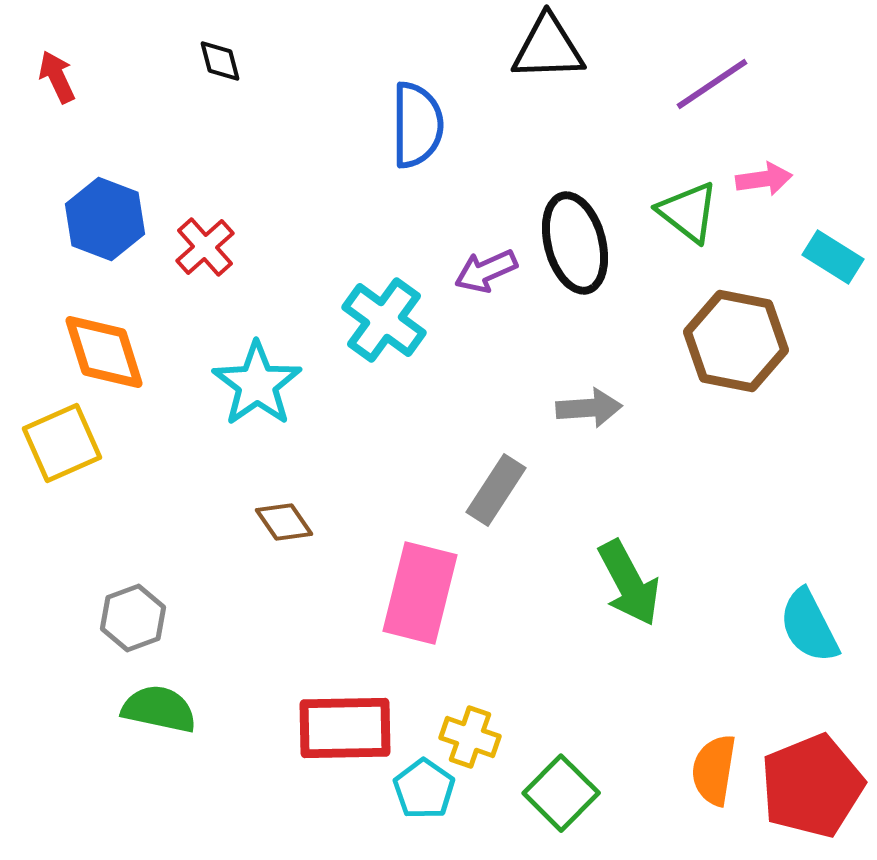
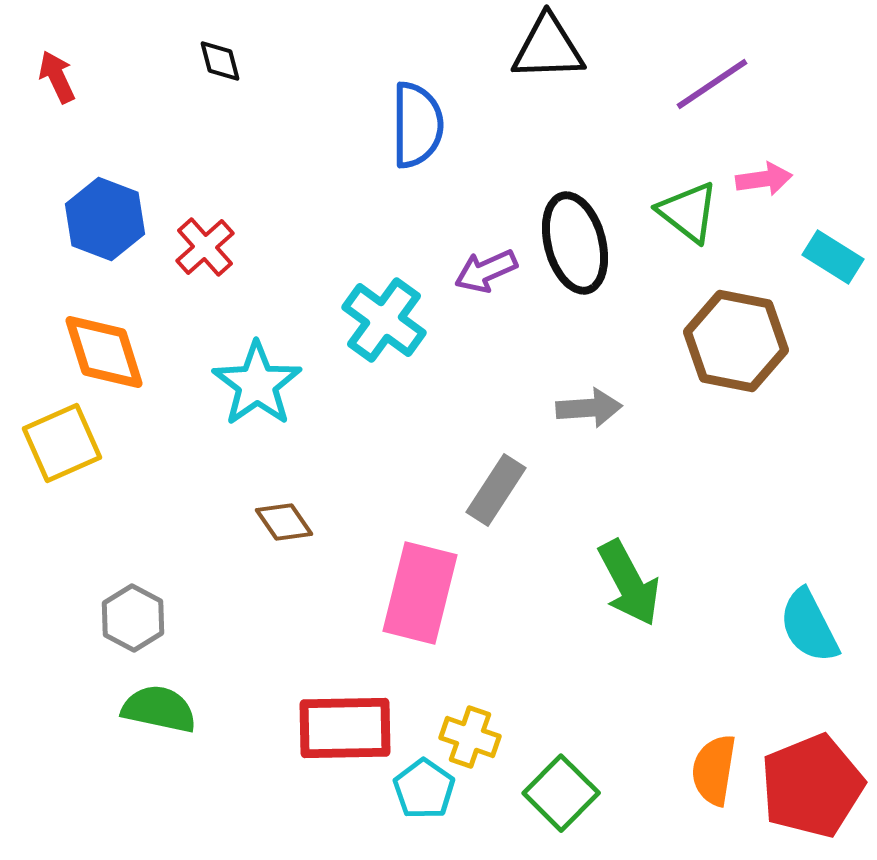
gray hexagon: rotated 12 degrees counterclockwise
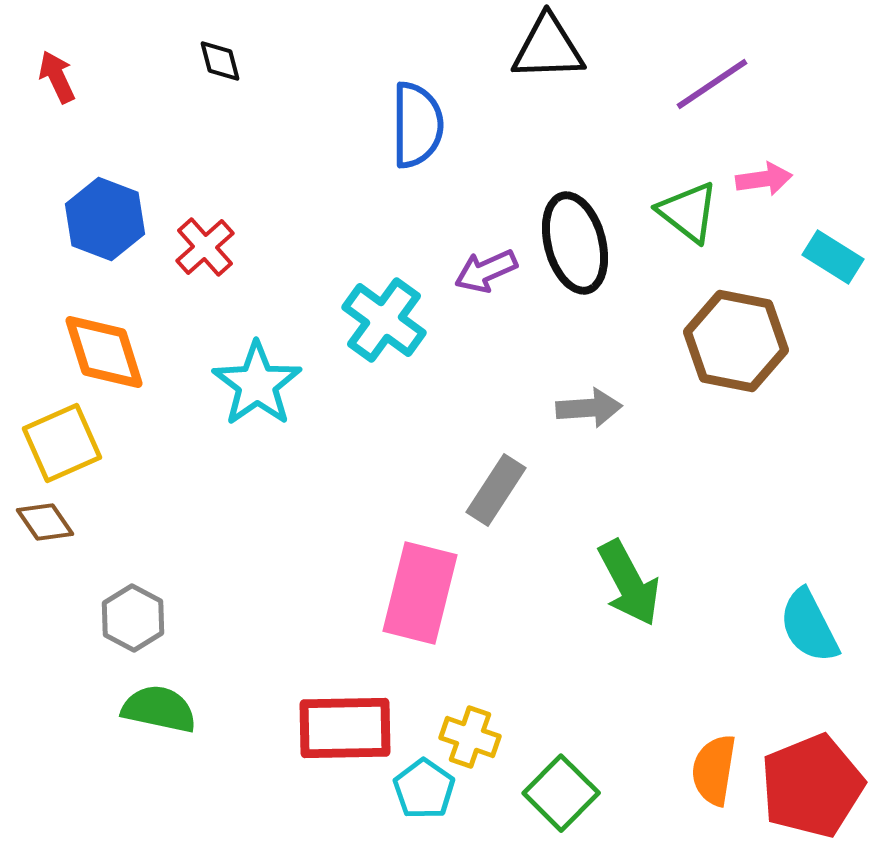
brown diamond: moved 239 px left
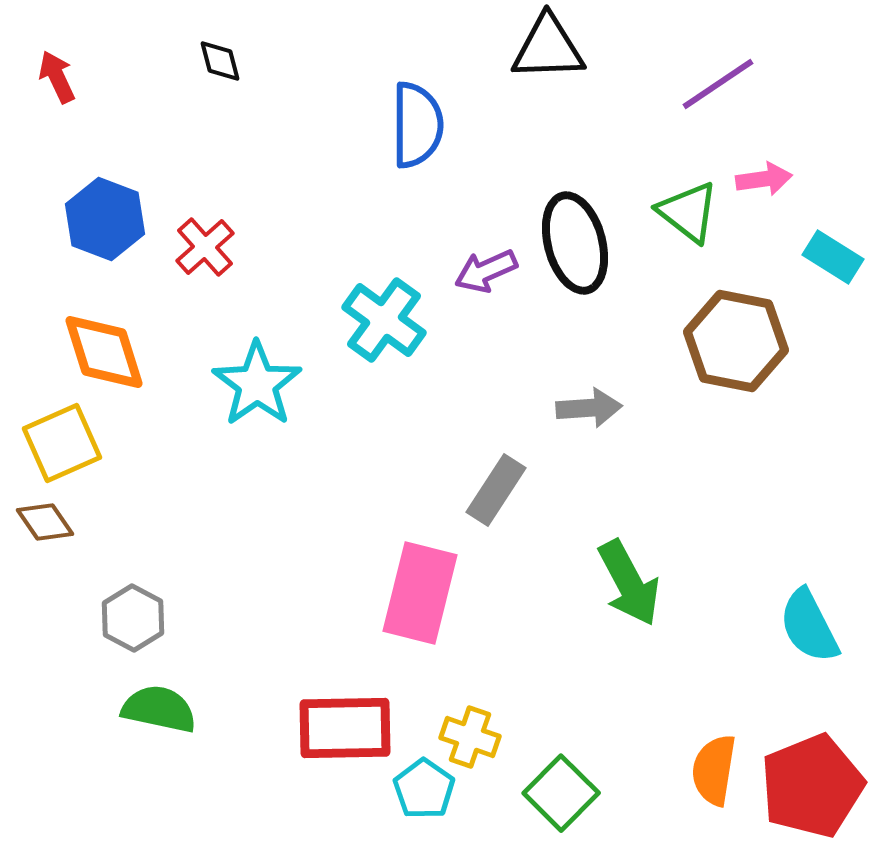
purple line: moved 6 px right
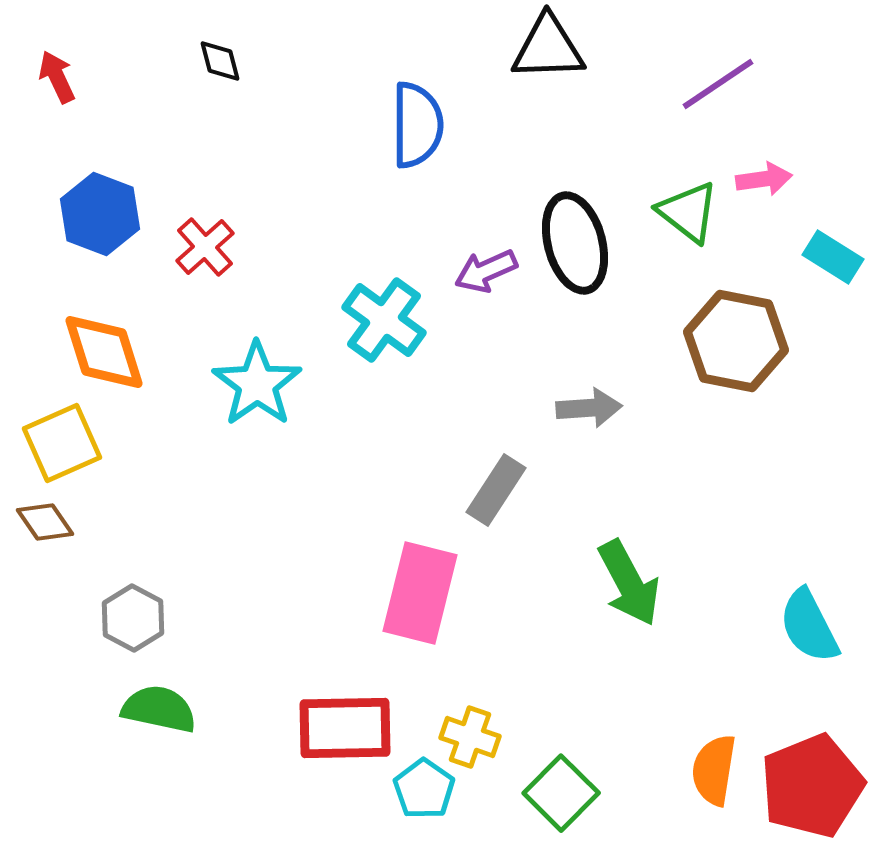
blue hexagon: moved 5 px left, 5 px up
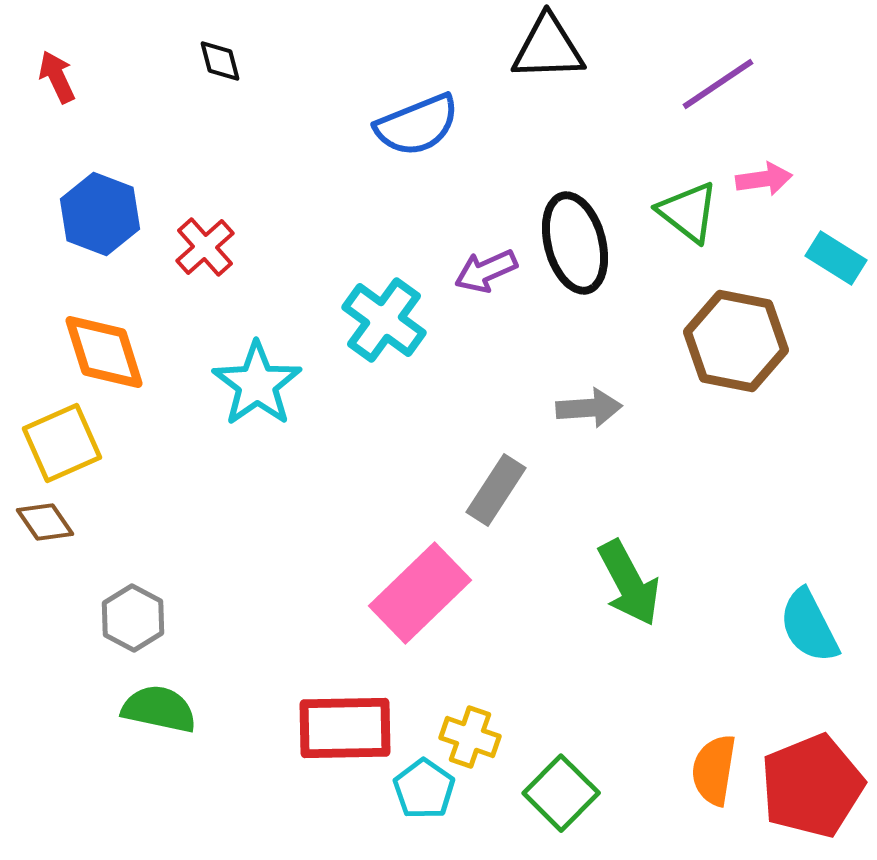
blue semicircle: rotated 68 degrees clockwise
cyan rectangle: moved 3 px right, 1 px down
pink rectangle: rotated 32 degrees clockwise
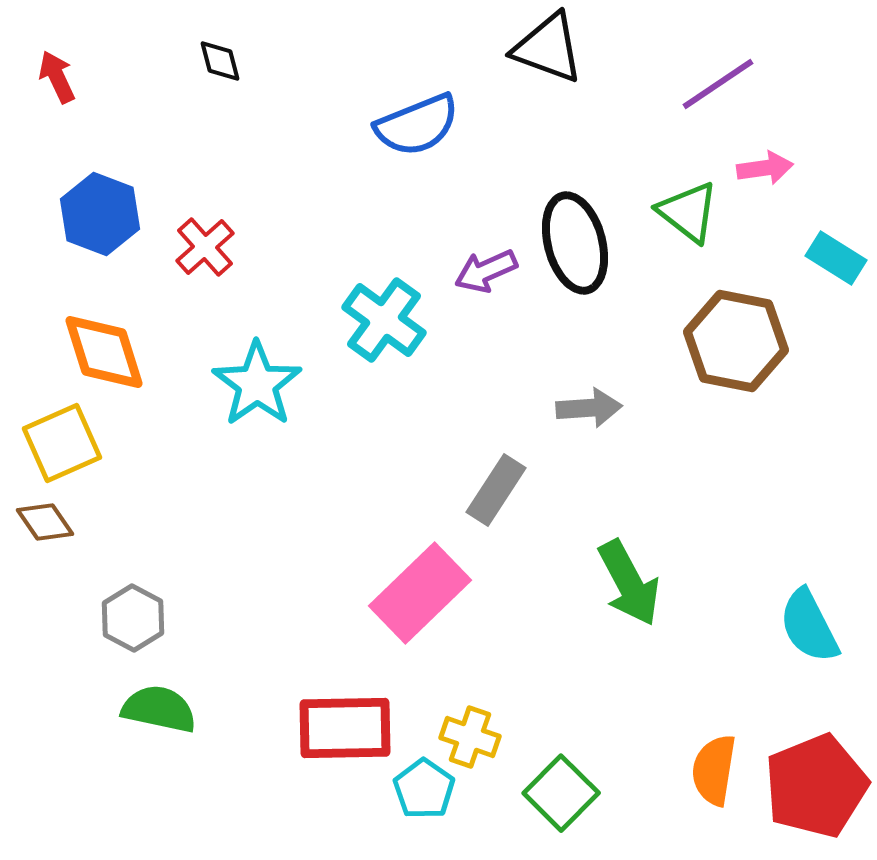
black triangle: rotated 22 degrees clockwise
pink arrow: moved 1 px right, 11 px up
red pentagon: moved 4 px right
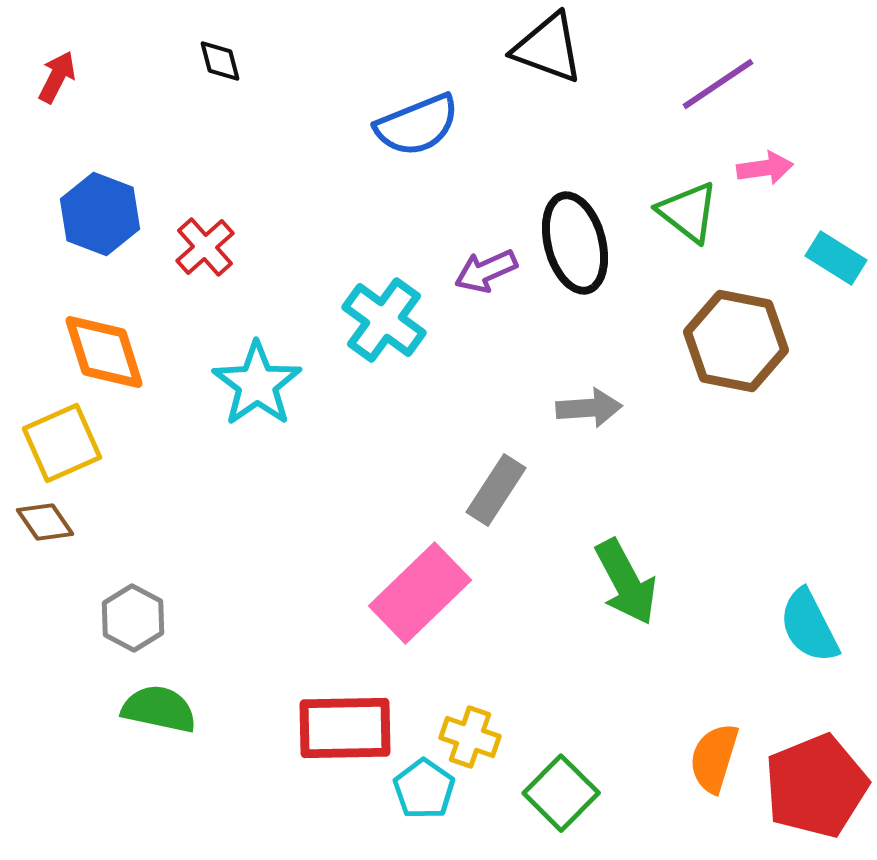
red arrow: rotated 52 degrees clockwise
green arrow: moved 3 px left, 1 px up
orange semicircle: moved 12 px up; rotated 8 degrees clockwise
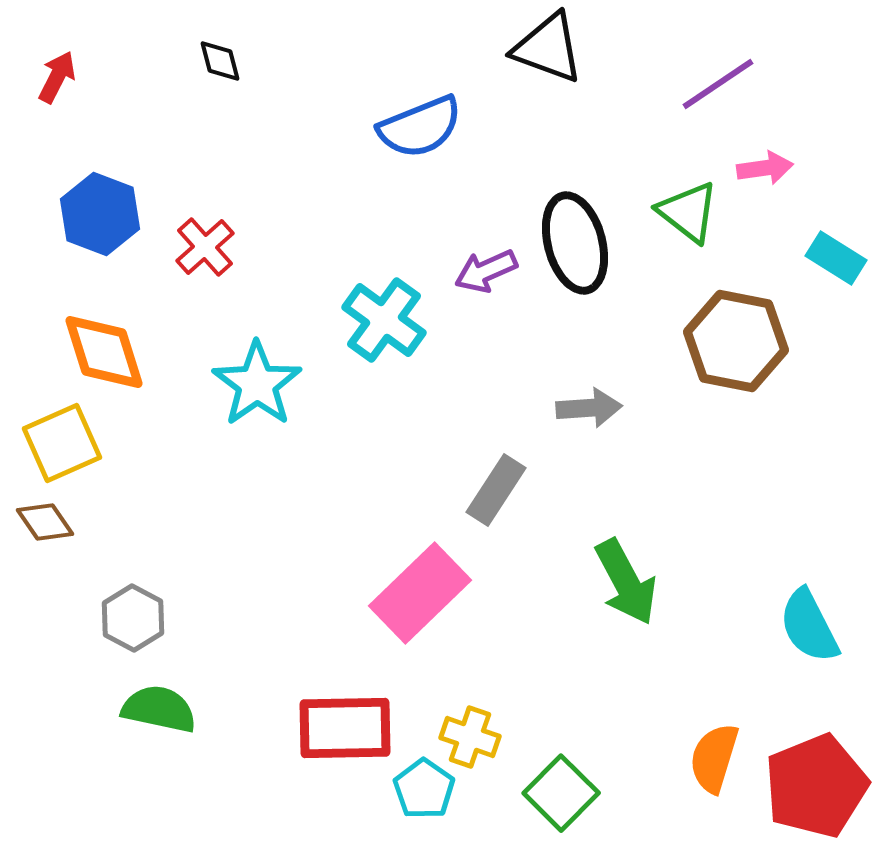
blue semicircle: moved 3 px right, 2 px down
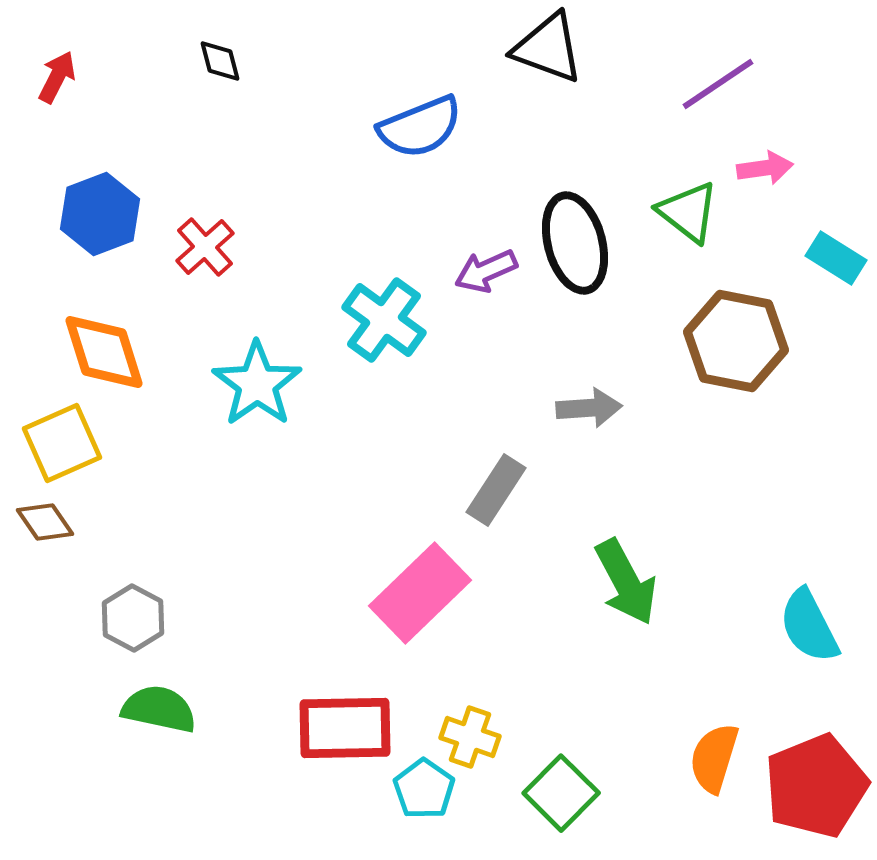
blue hexagon: rotated 18 degrees clockwise
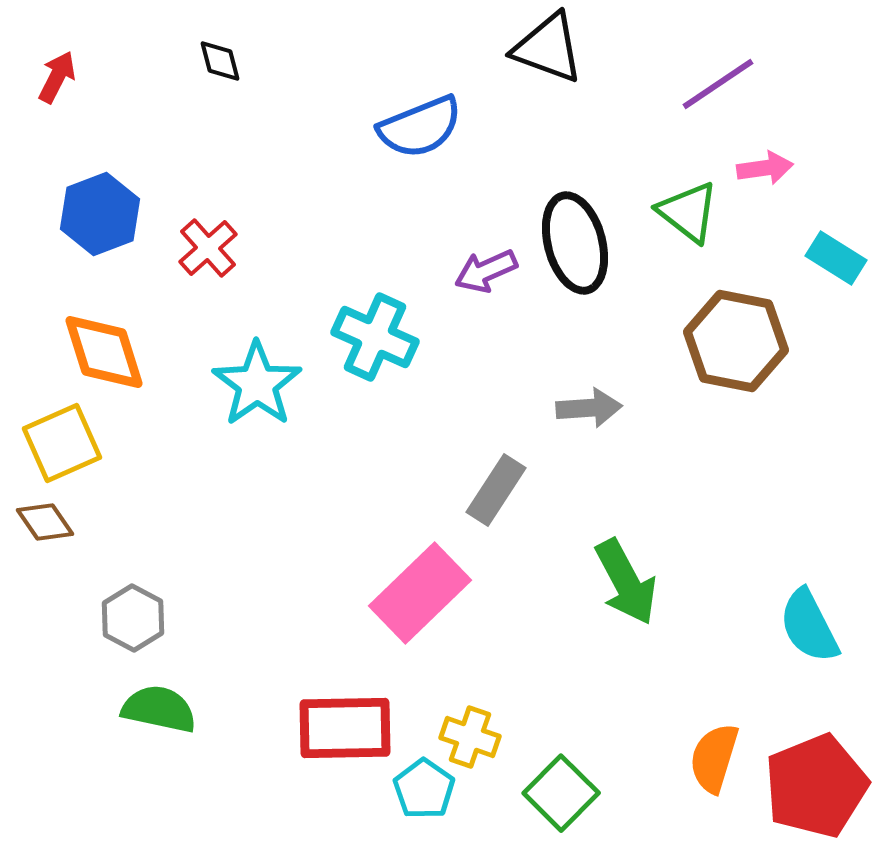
red cross: moved 3 px right, 1 px down
cyan cross: moved 9 px left, 17 px down; rotated 12 degrees counterclockwise
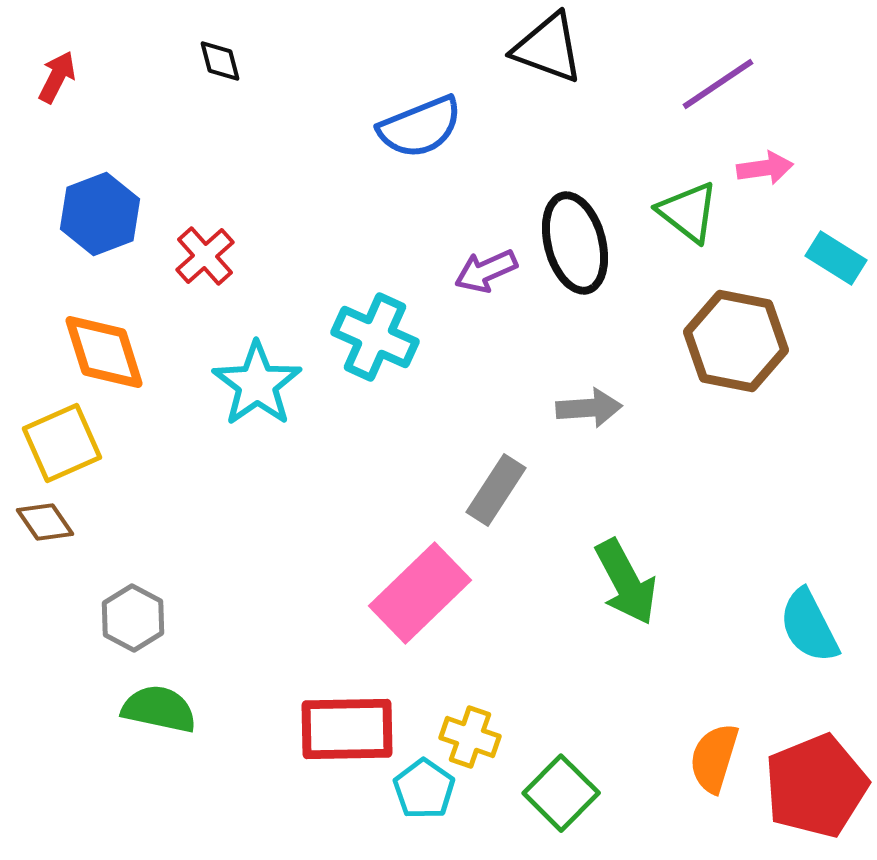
red cross: moved 3 px left, 8 px down
red rectangle: moved 2 px right, 1 px down
